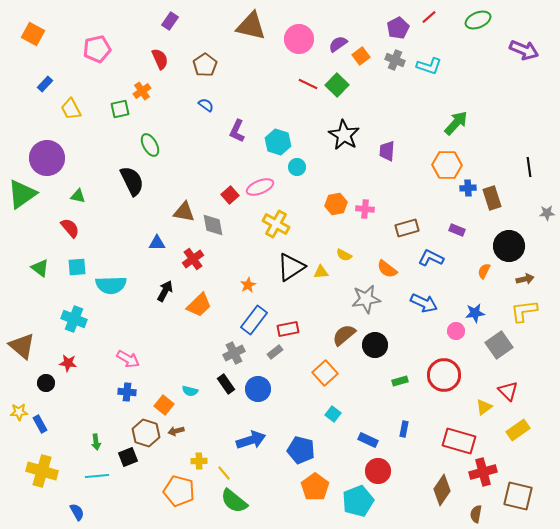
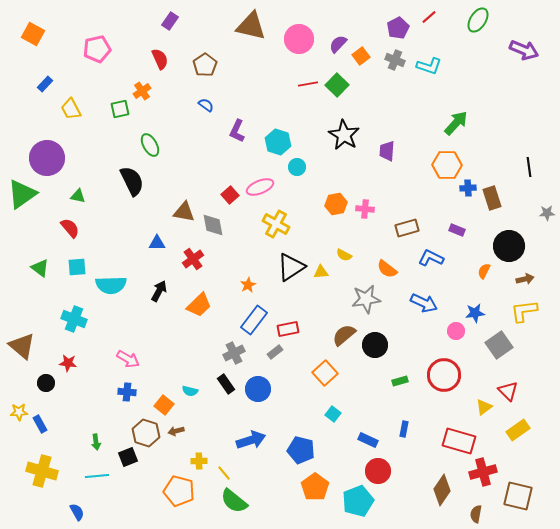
green ellipse at (478, 20): rotated 35 degrees counterclockwise
purple semicircle at (338, 44): rotated 12 degrees counterclockwise
red line at (308, 84): rotated 36 degrees counterclockwise
black arrow at (165, 291): moved 6 px left
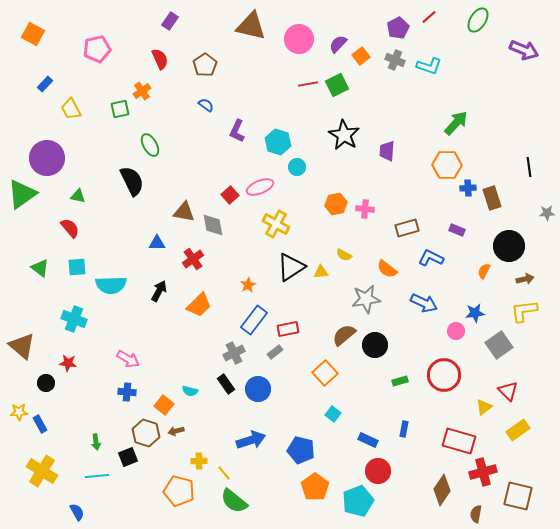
green square at (337, 85): rotated 20 degrees clockwise
yellow cross at (42, 471): rotated 16 degrees clockwise
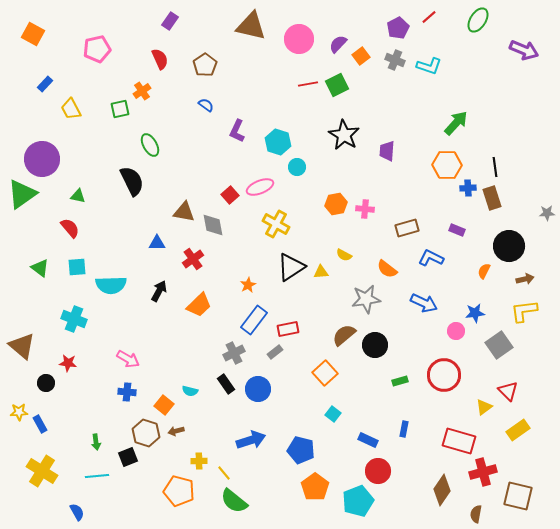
purple circle at (47, 158): moved 5 px left, 1 px down
black line at (529, 167): moved 34 px left
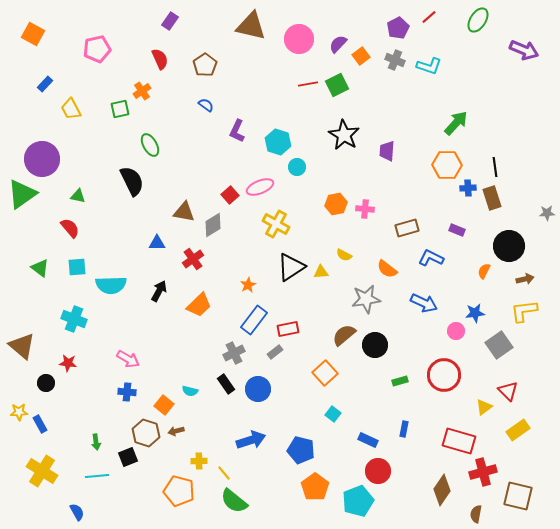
gray diamond at (213, 225): rotated 70 degrees clockwise
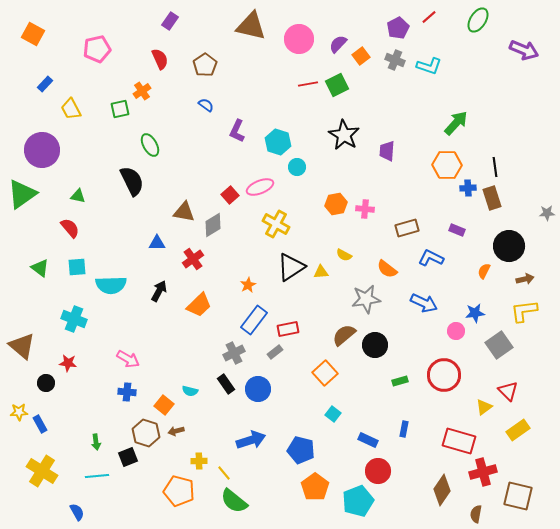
purple circle at (42, 159): moved 9 px up
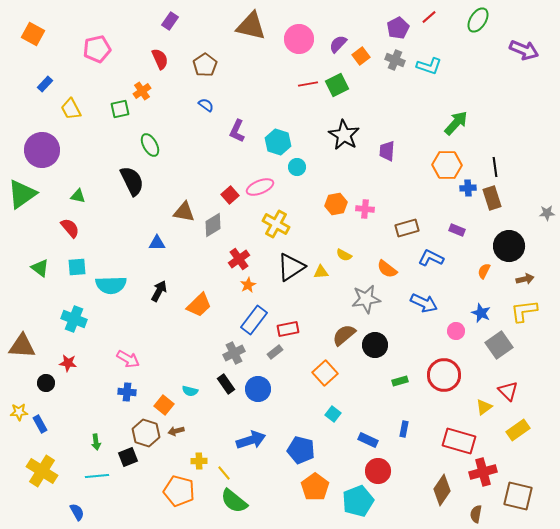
red cross at (193, 259): moved 46 px right
blue star at (475, 313): moved 6 px right; rotated 30 degrees clockwise
brown triangle at (22, 346): rotated 36 degrees counterclockwise
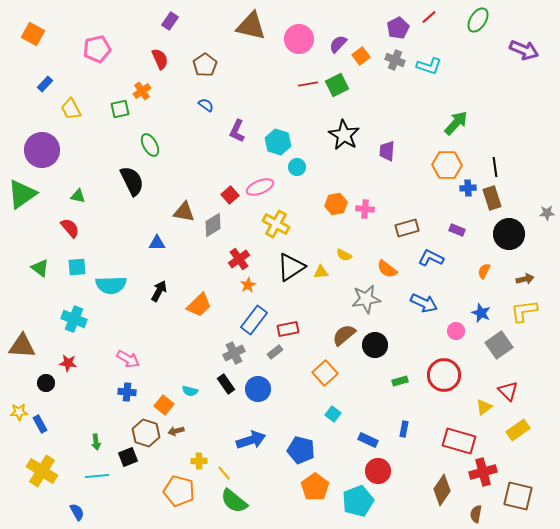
black circle at (509, 246): moved 12 px up
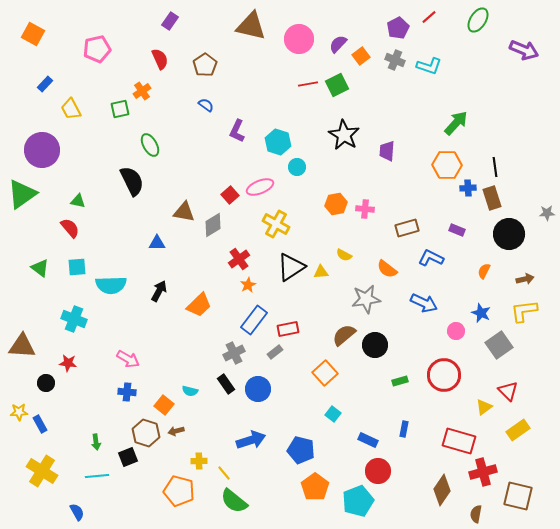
green triangle at (78, 196): moved 5 px down
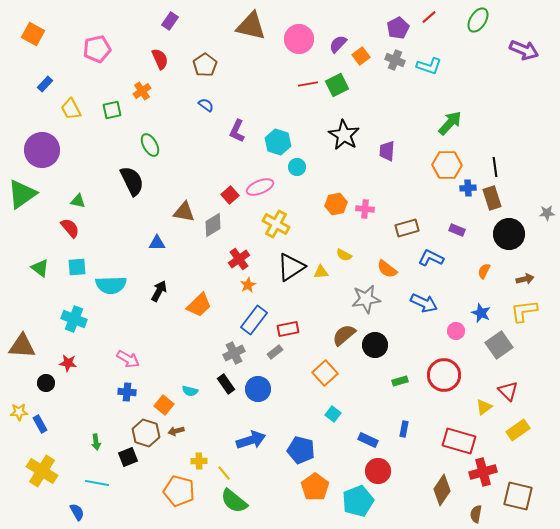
green square at (120, 109): moved 8 px left, 1 px down
green arrow at (456, 123): moved 6 px left
cyan line at (97, 476): moved 7 px down; rotated 15 degrees clockwise
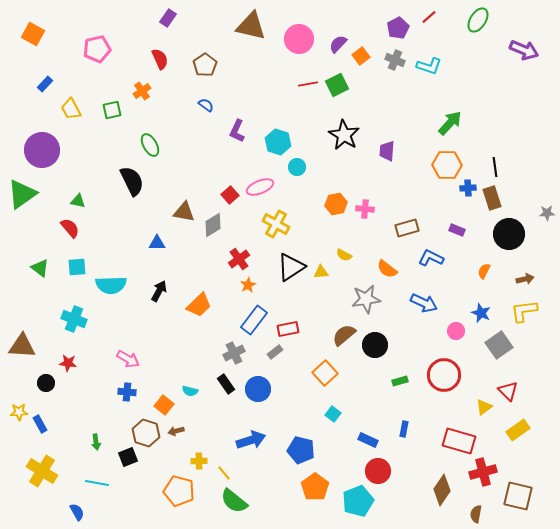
purple rectangle at (170, 21): moved 2 px left, 3 px up
